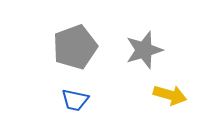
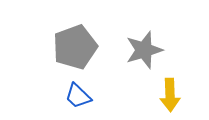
yellow arrow: rotated 72 degrees clockwise
blue trapezoid: moved 3 px right, 4 px up; rotated 32 degrees clockwise
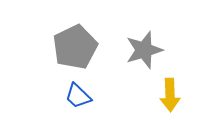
gray pentagon: rotated 6 degrees counterclockwise
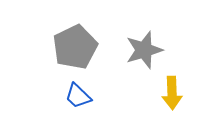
yellow arrow: moved 2 px right, 2 px up
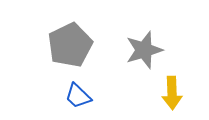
gray pentagon: moved 5 px left, 2 px up
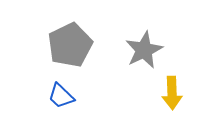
gray star: rotated 9 degrees counterclockwise
blue trapezoid: moved 17 px left
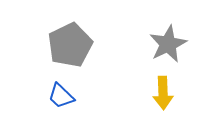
gray star: moved 24 px right, 6 px up
yellow arrow: moved 9 px left
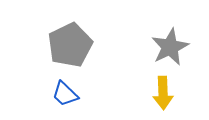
gray star: moved 2 px right, 3 px down
blue trapezoid: moved 4 px right, 2 px up
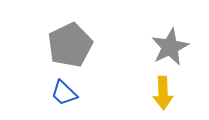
blue trapezoid: moved 1 px left, 1 px up
